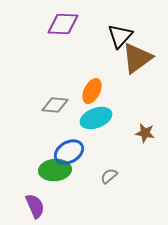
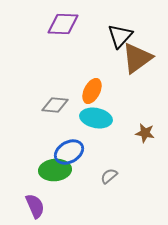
cyan ellipse: rotated 32 degrees clockwise
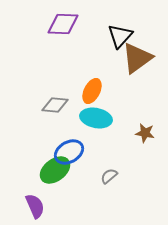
green ellipse: rotated 32 degrees counterclockwise
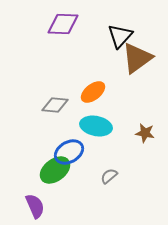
orange ellipse: moved 1 px right, 1 px down; rotated 25 degrees clockwise
cyan ellipse: moved 8 px down
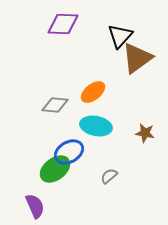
green ellipse: moved 1 px up
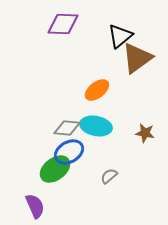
black triangle: rotated 8 degrees clockwise
orange ellipse: moved 4 px right, 2 px up
gray diamond: moved 12 px right, 23 px down
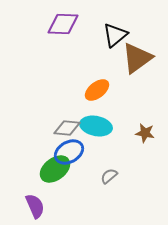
black triangle: moved 5 px left, 1 px up
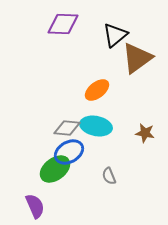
gray semicircle: rotated 72 degrees counterclockwise
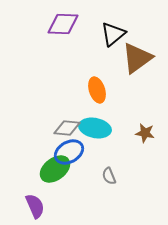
black triangle: moved 2 px left, 1 px up
orange ellipse: rotated 70 degrees counterclockwise
cyan ellipse: moved 1 px left, 2 px down
